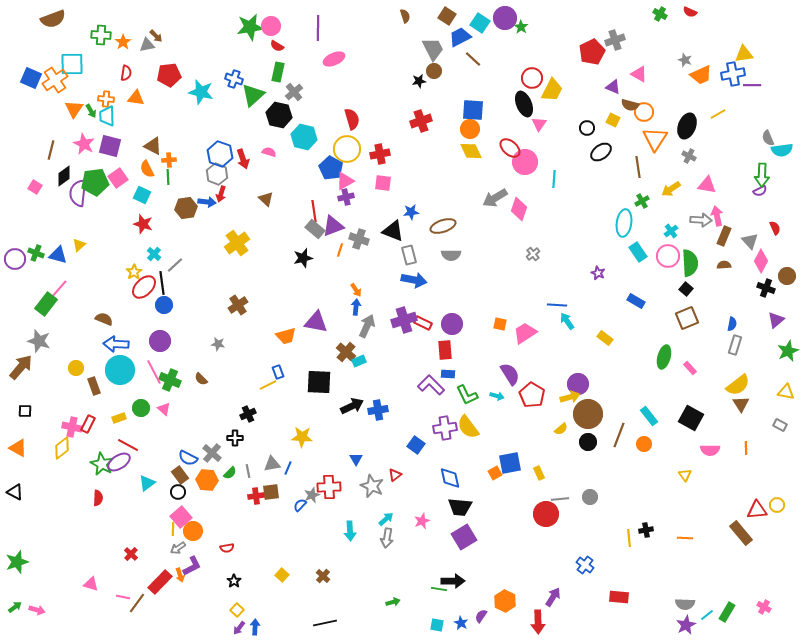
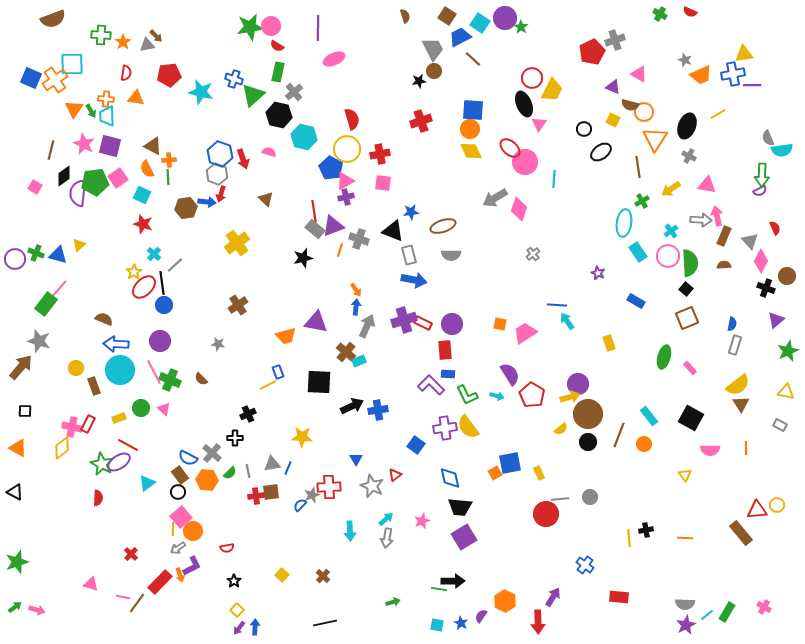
black circle at (587, 128): moved 3 px left, 1 px down
yellow rectangle at (605, 338): moved 4 px right, 5 px down; rotated 35 degrees clockwise
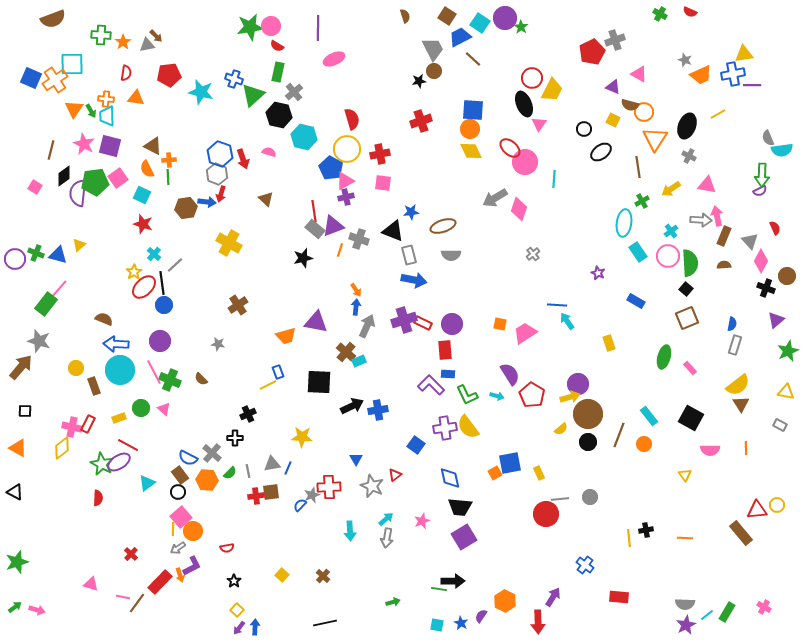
yellow cross at (237, 243): moved 8 px left; rotated 25 degrees counterclockwise
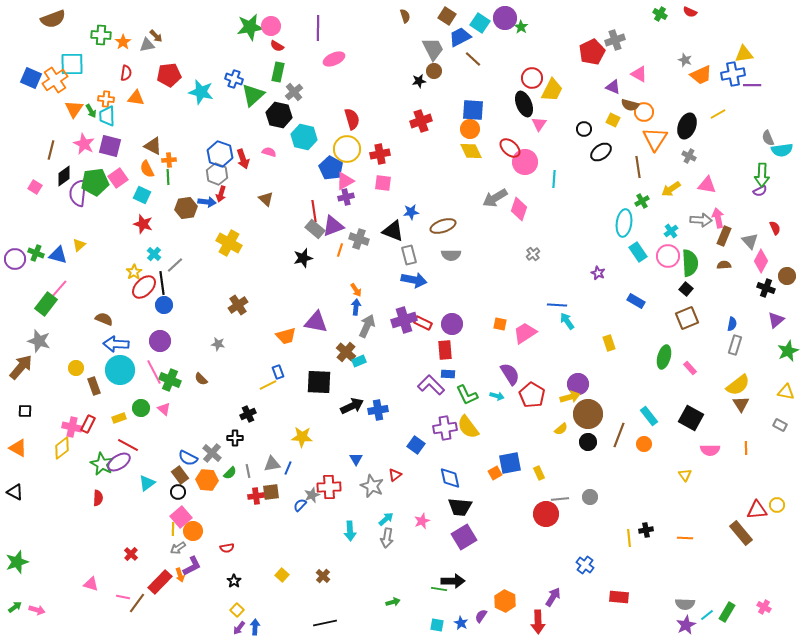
pink arrow at (717, 216): moved 1 px right, 2 px down
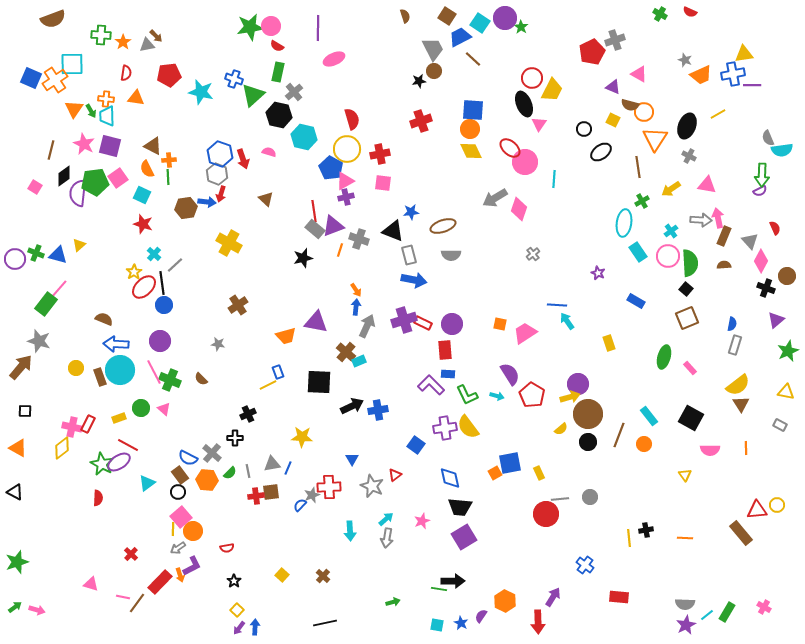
brown rectangle at (94, 386): moved 6 px right, 9 px up
blue triangle at (356, 459): moved 4 px left
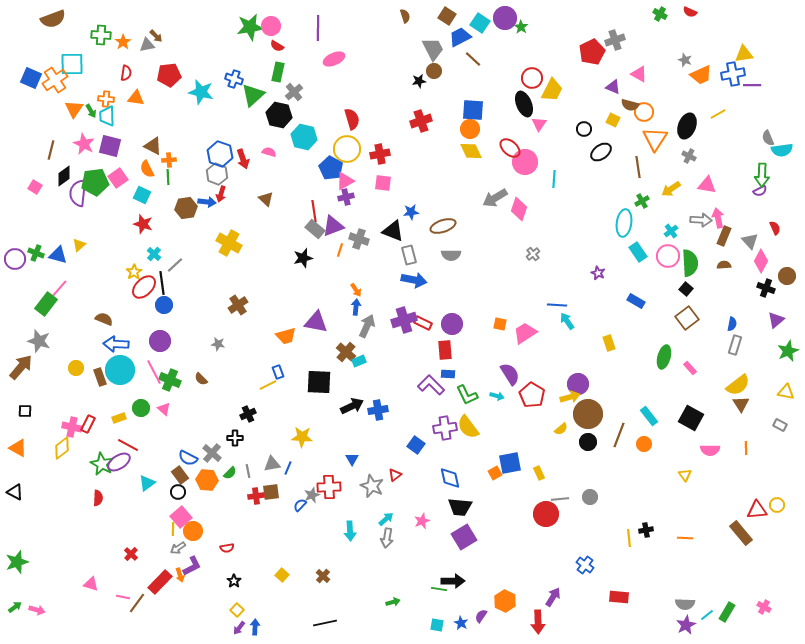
brown square at (687, 318): rotated 15 degrees counterclockwise
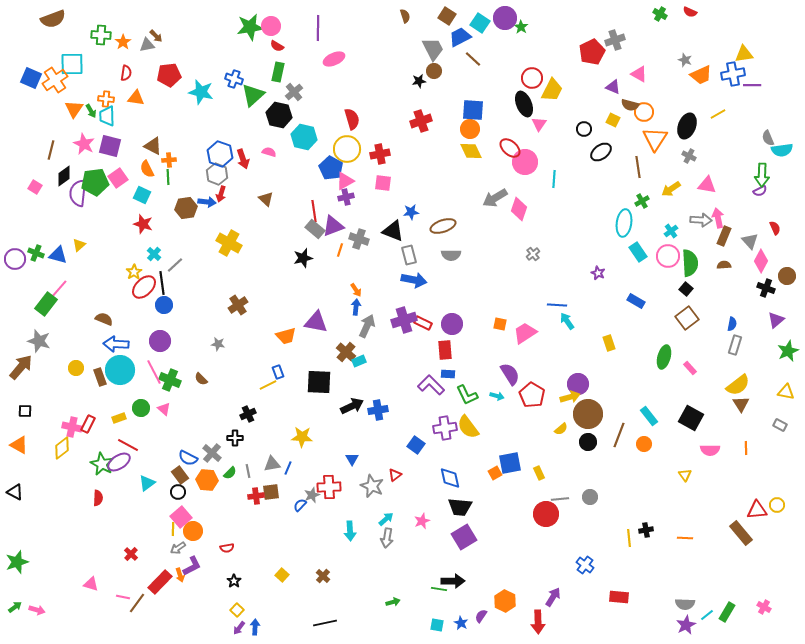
orange triangle at (18, 448): moved 1 px right, 3 px up
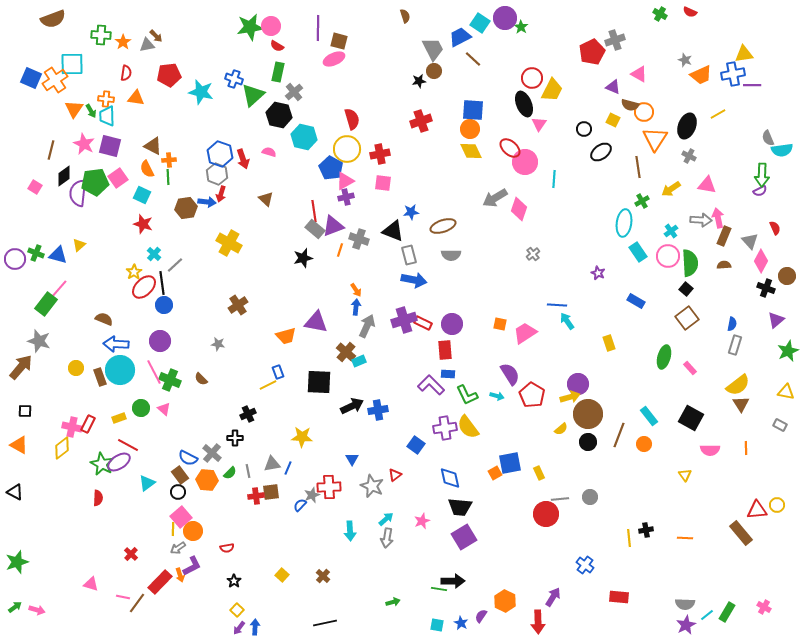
brown square at (447, 16): moved 108 px left, 25 px down; rotated 18 degrees counterclockwise
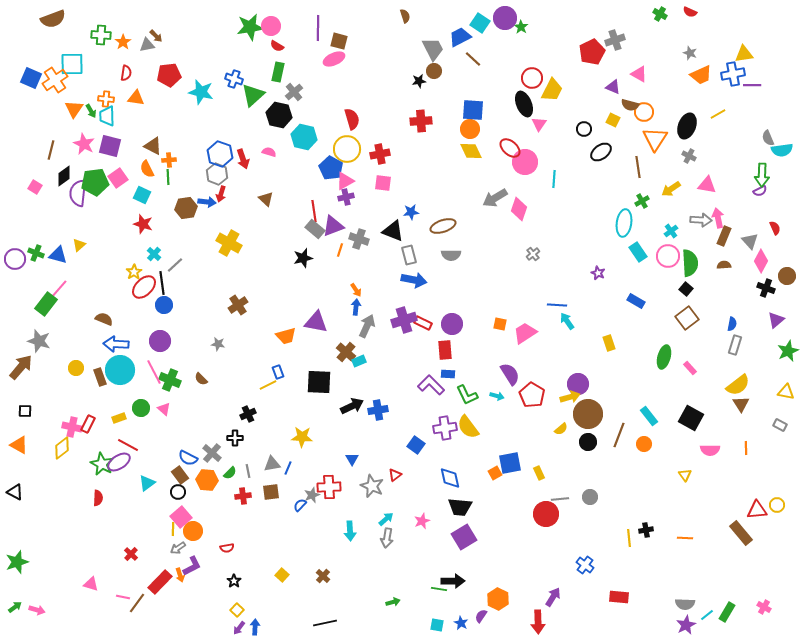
gray star at (685, 60): moved 5 px right, 7 px up
red cross at (421, 121): rotated 15 degrees clockwise
red cross at (256, 496): moved 13 px left
orange hexagon at (505, 601): moved 7 px left, 2 px up
